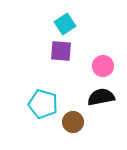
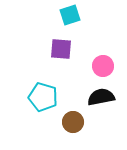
cyan square: moved 5 px right, 9 px up; rotated 15 degrees clockwise
purple square: moved 2 px up
cyan pentagon: moved 7 px up
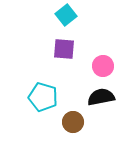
cyan square: moved 4 px left; rotated 20 degrees counterclockwise
purple square: moved 3 px right
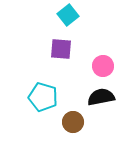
cyan square: moved 2 px right
purple square: moved 3 px left
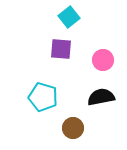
cyan square: moved 1 px right, 2 px down
pink circle: moved 6 px up
brown circle: moved 6 px down
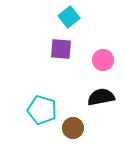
cyan pentagon: moved 1 px left, 13 px down
